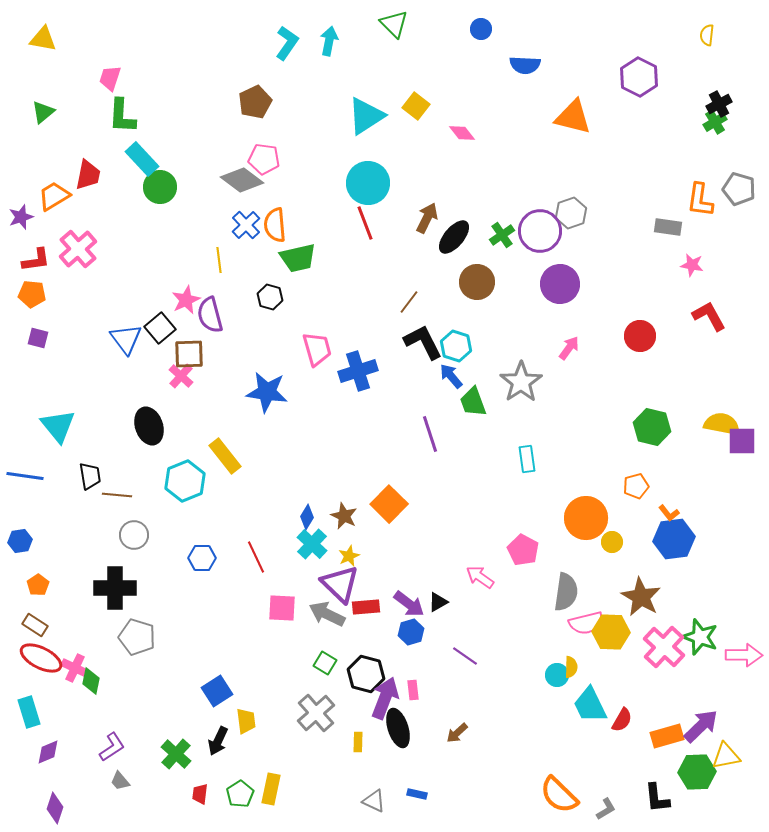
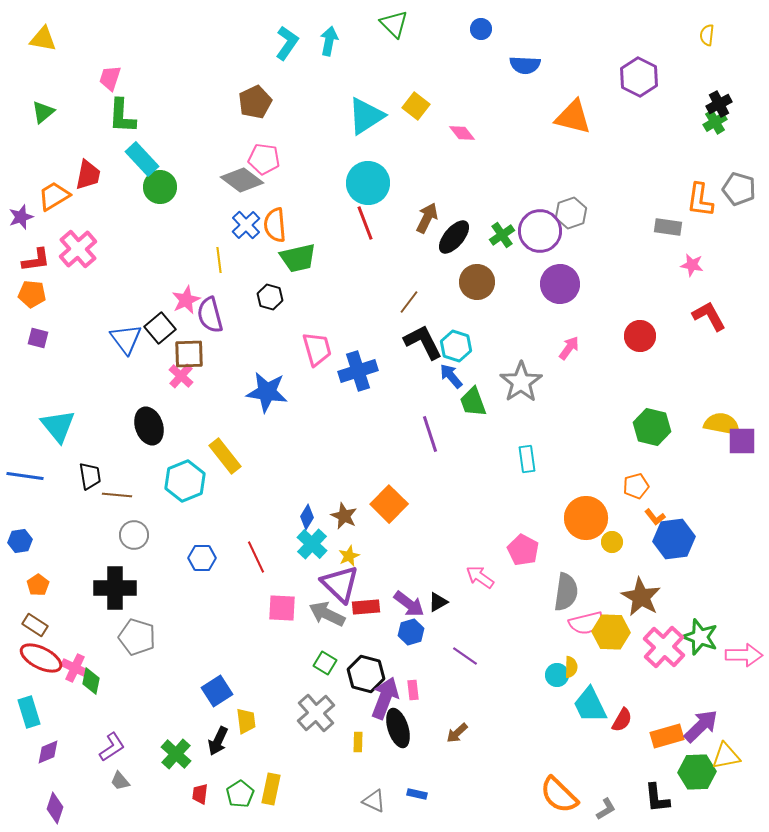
orange L-shape at (669, 513): moved 14 px left, 4 px down
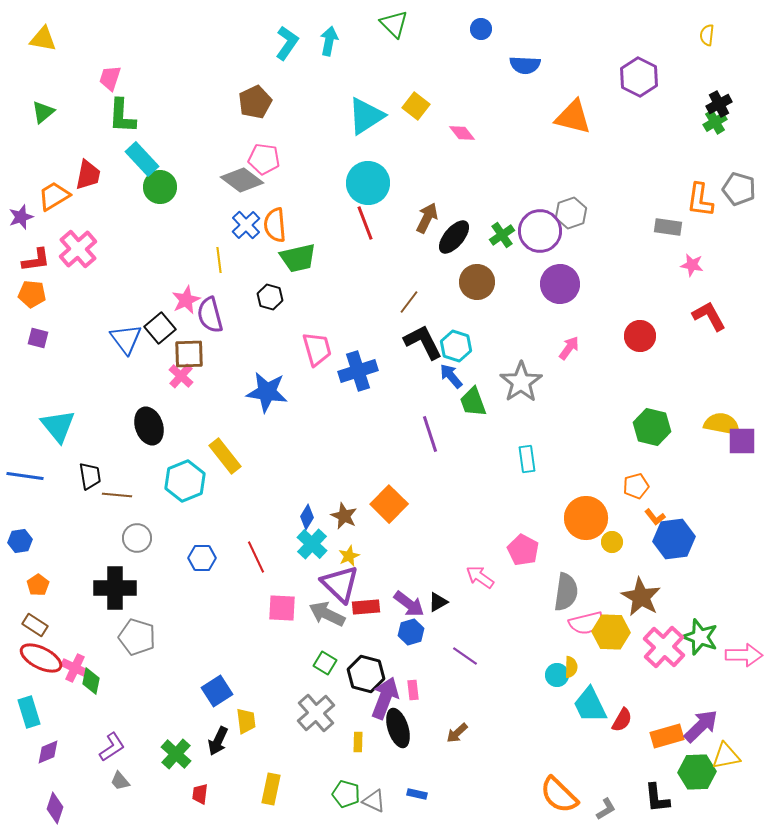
gray circle at (134, 535): moved 3 px right, 3 px down
green pentagon at (240, 794): moved 106 px right; rotated 24 degrees counterclockwise
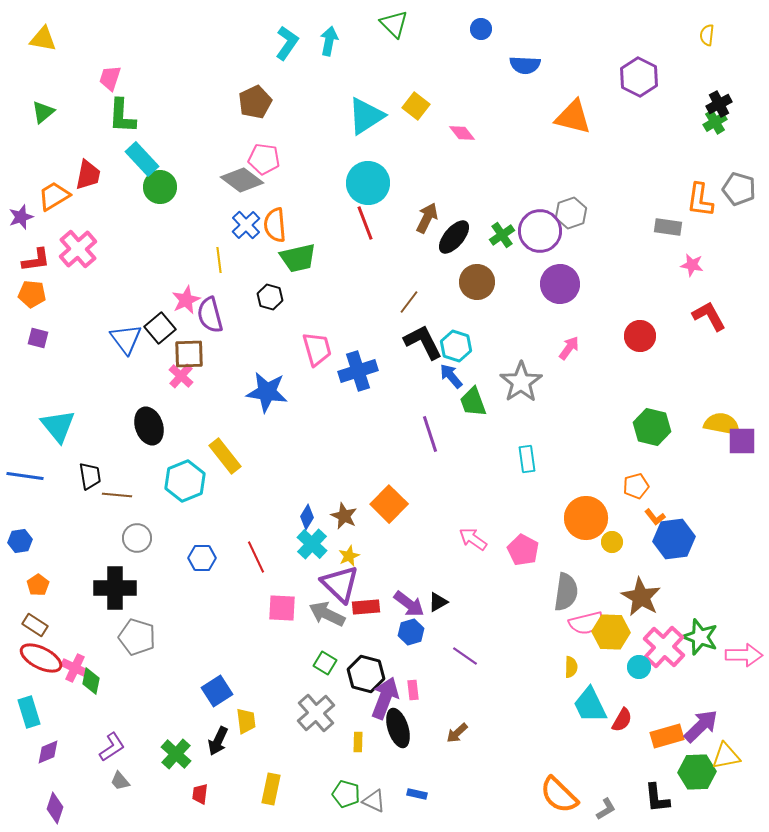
pink arrow at (480, 577): moved 7 px left, 38 px up
cyan circle at (557, 675): moved 82 px right, 8 px up
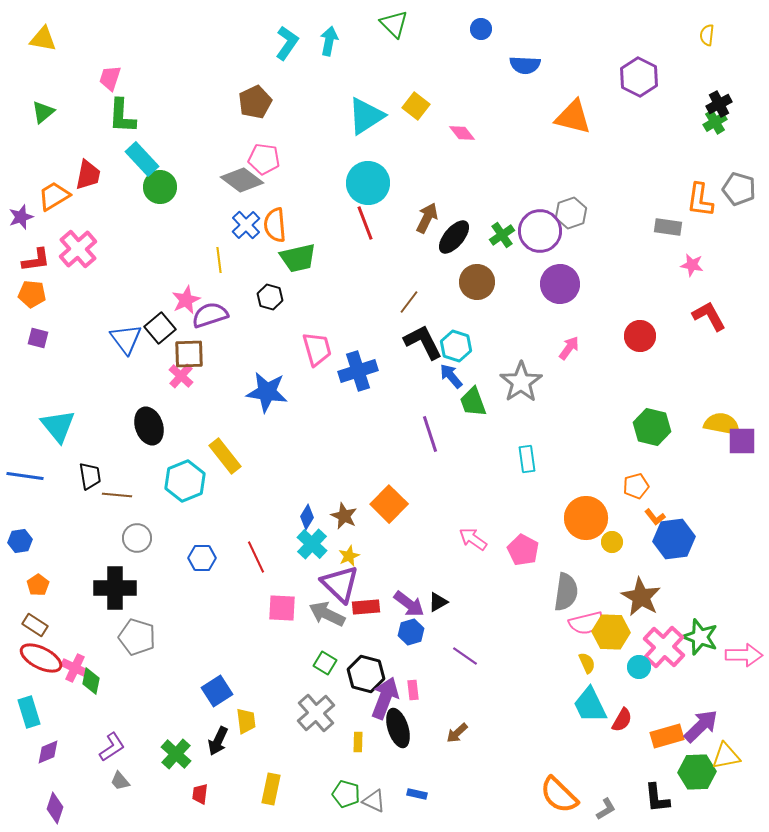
purple semicircle at (210, 315): rotated 87 degrees clockwise
yellow semicircle at (571, 667): moved 16 px right, 4 px up; rotated 25 degrees counterclockwise
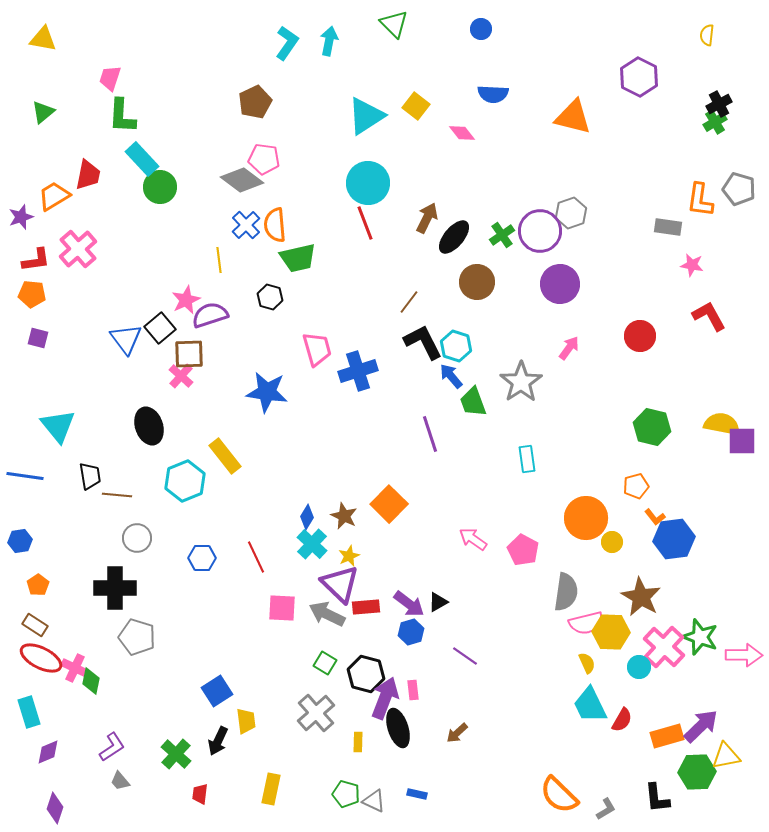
blue semicircle at (525, 65): moved 32 px left, 29 px down
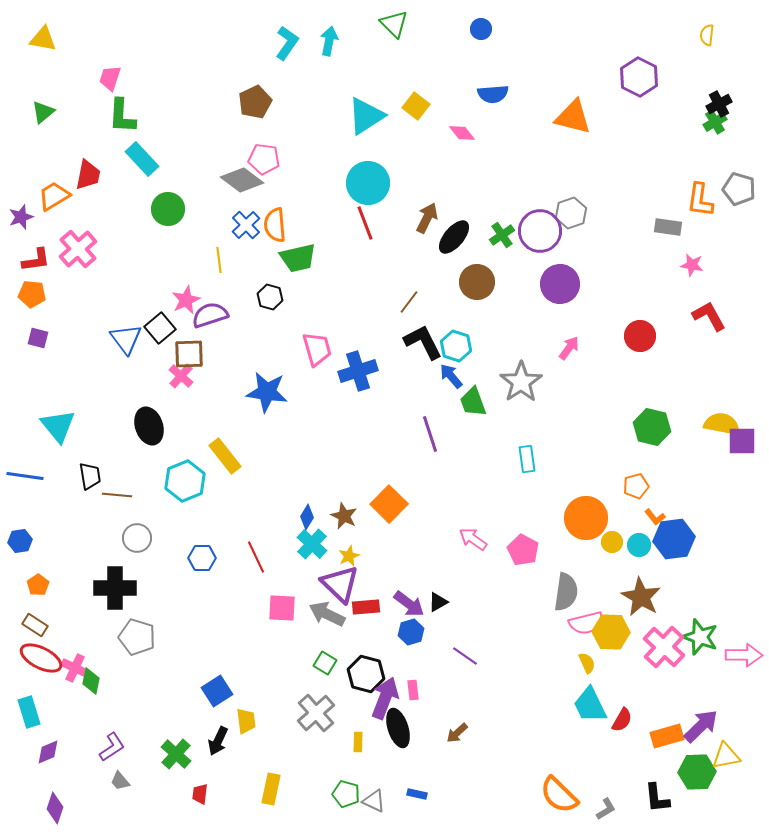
blue semicircle at (493, 94): rotated 8 degrees counterclockwise
green circle at (160, 187): moved 8 px right, 22 px down
cyan circle at (639, 667): moved 122 px up
